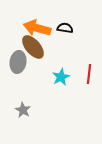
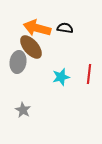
brown ellipse: moved 2 px left
cyan star: rotated 12 degrees clockwise
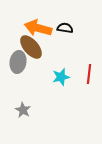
orange arrow: moved 1 px right
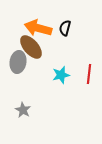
black semicircle: rotated 84 degrees counterclockwise
cyan star: moved 2 px up
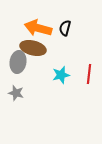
brown ellipse: moved 2 px right, 1 px down; rotated 35 degrees counterclockwise
gray star: moved 7 px left, 17 px up; rotated 14 degrees counterclockwise
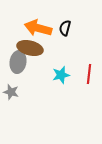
brown ellipse: moved 3 px left
gray star: moved 5 px left, 1 px up
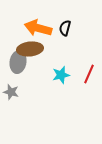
brown ellipse: moved 1 px down; rotated 20 degrees counterclockwise
red line: rotated 18 degrees clockwise
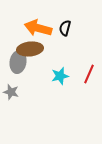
cyan star: moved 1 px left, 1 px down
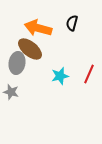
black semicircle: moved 7 px right, 5 px up
brown ellipse: rotated 45 degrees clockwise
gray ellipse: moved 1 px left, 1 px down
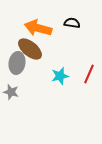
black semicircle: rotated 84 degrees clockwise
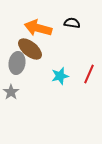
gray star: rotated 21 degrees clockwise
